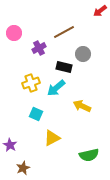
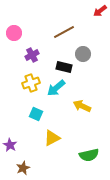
purple cross: moved 7 px left, 7 px down
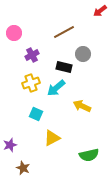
purple star: rotated 24 degrees clockwise
brown star: rotated 24 degrees counterclockwise
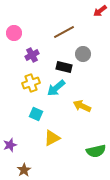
green semicircle: moved 7 px right, 4 px up
brown star: moved 1 px right, 2 px down; rotated 16 degrees clockwise
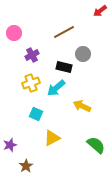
green semicircle: moved 6 px up; rotated 126 degrees counterclockwise
brown star: moved 2 px right, 4 px up
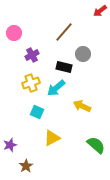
brown line: rotated 20 degrees counterclockwise
cyan square: moved 1 px right, 2 px up
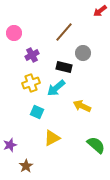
gray circle: moved 1 px up
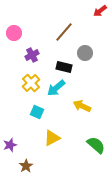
gray circle: moved 2 px right
yellow cross: rotated 24 degrees counterclockwise
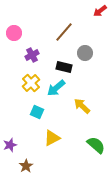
yellow arrow: rotated 18 degrees clockwise
